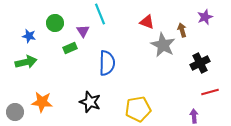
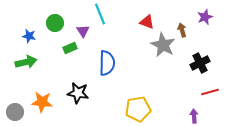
black star: moved 12 px left, 9 px up; rotated 10 degrees counterclockwise
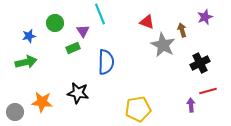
blue star: rotated 24 degrees counterclockwise
green rectangle: moved 3 px right
blue semicircle: moved 1 px left, 1 px up
red line: moved 2 px left, 1 px up
purple arrow: moved 3 px left, 11 px up
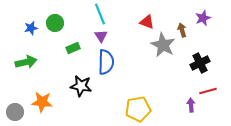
purple star: moved 2 px left, 1 px down
purple triangle: moved 18 px right, 5 px down
blue star: moved 2 px right, 8 px up
black star: moved 3 px right, 7 px up
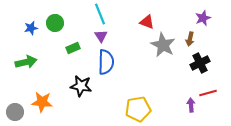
brown arrow: moved 8 px right, 9 px down; rotated 152 degrees counterclockwise
red line: moved 2 px down
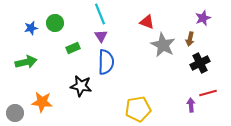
gray circle: moved 1 px down
